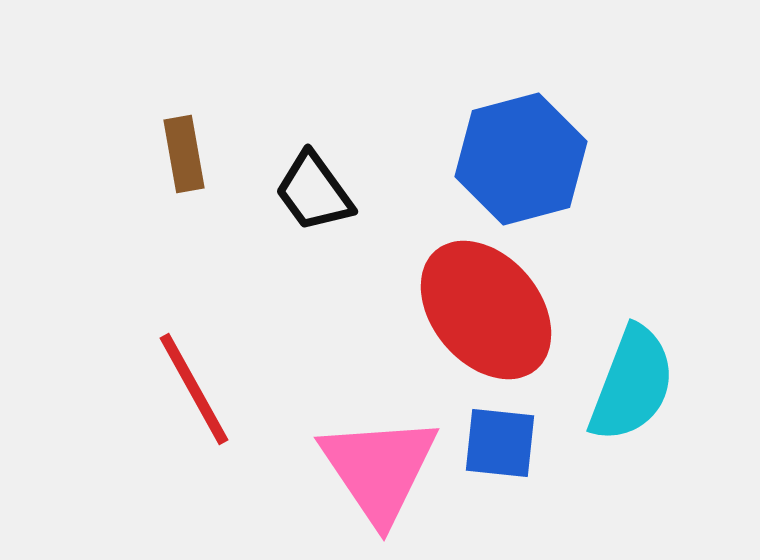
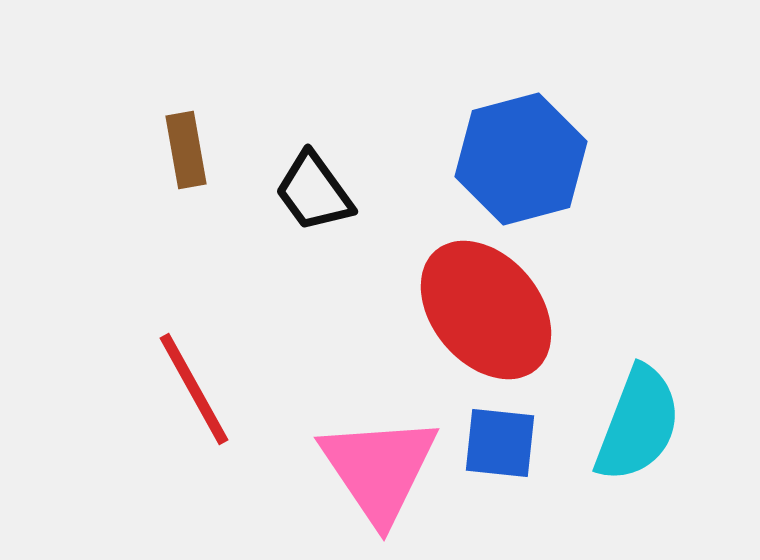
brown rectangle: moved 2 px right, 4 px up
cyan semicircle: moved 6 px right, 40 px down
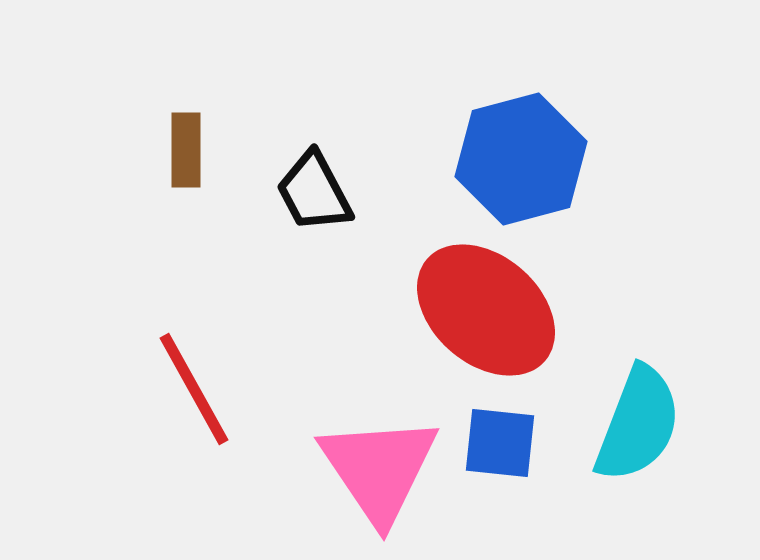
brown rectangle: rotated 10 degrees clockwise
black trapezoid: rotated 8 degrees clockwise
red ellipse: rotated 9 degrees counterclockwise
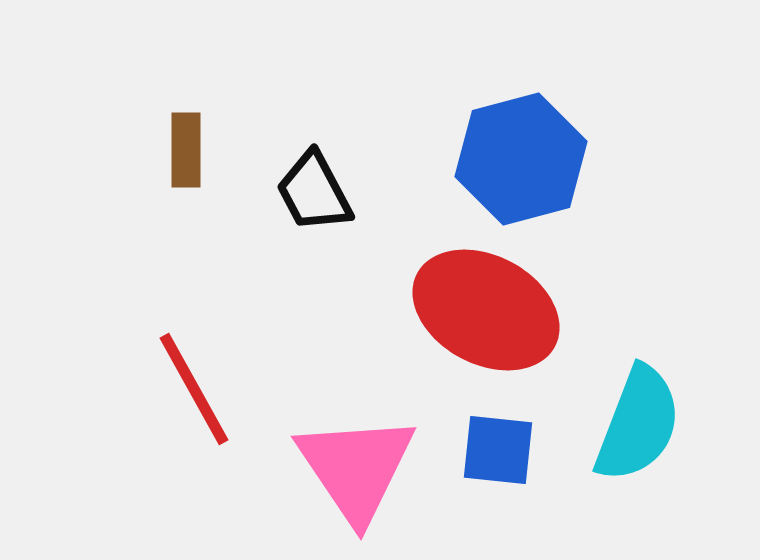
red ellipse: rotated 13 degrees counterclockwise
blue square: moved 2 px left, 7 px down
pink triangle: moved 23 px left, 1 px up
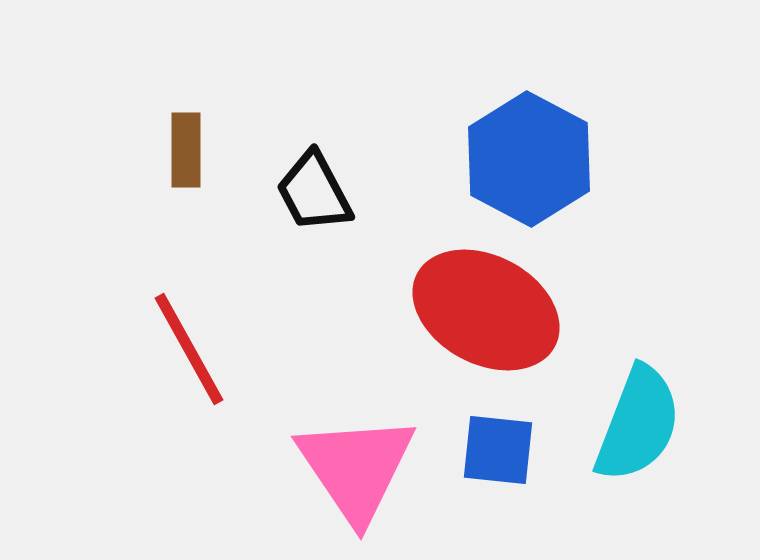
blue hexagon: moved 8 px right; rotated 17 degrees counterclockwise
red line: moved 5 px left, 40 px up
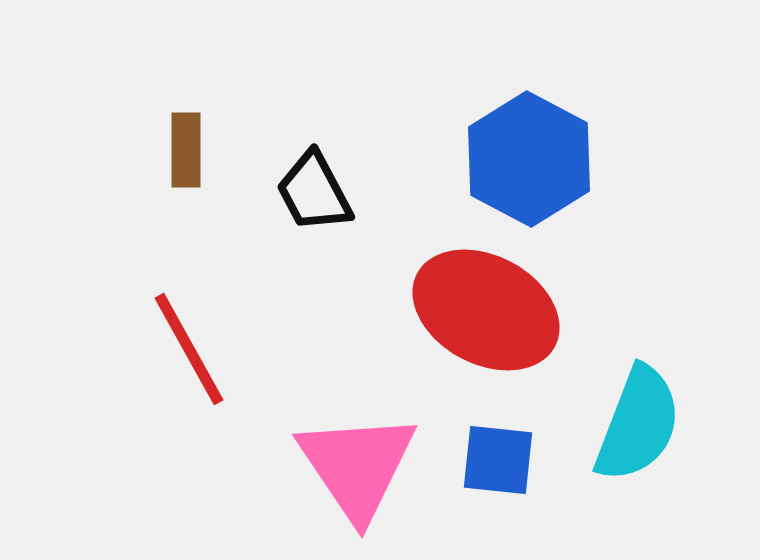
blue square: moved 10 px down
pink triangle: moved 1 px right, 2 px up
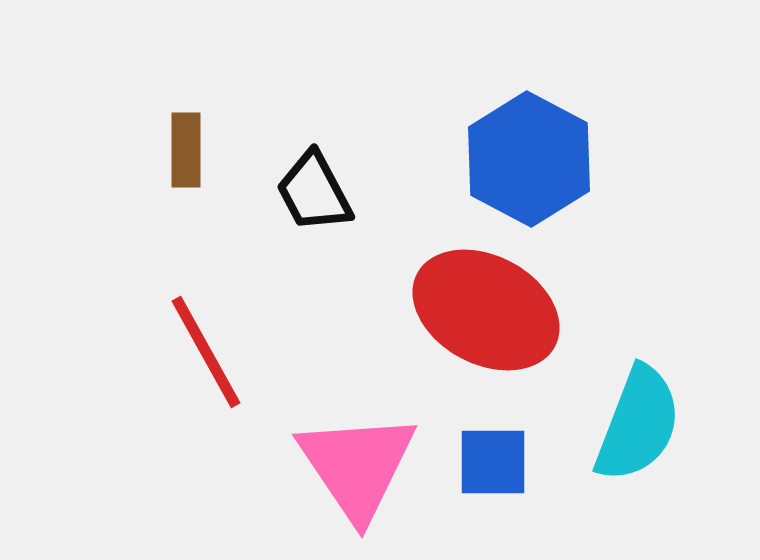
red line: moved 17 px right, 3 px down
blue square: moved 5 px left, 2 px down; rotated 6 degrees counterclockwise
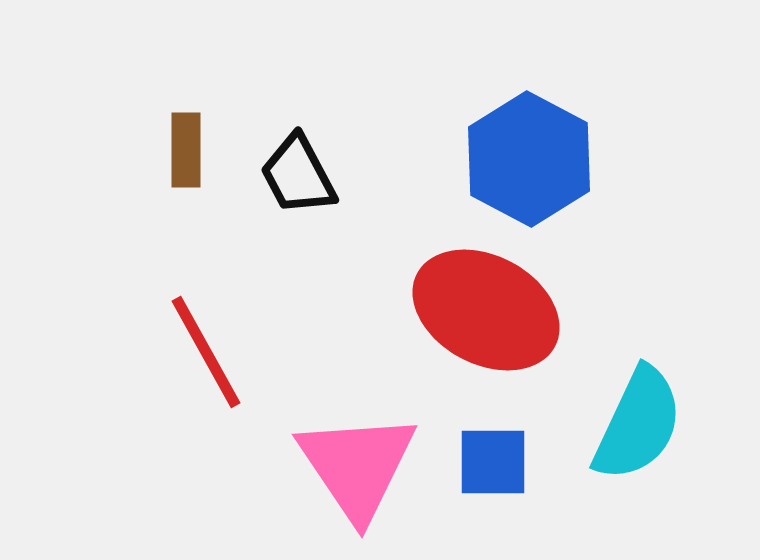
black trapezoid: moved 16 px left, 17 px up
cyan semicircle: rotated 4 degrees clockwise
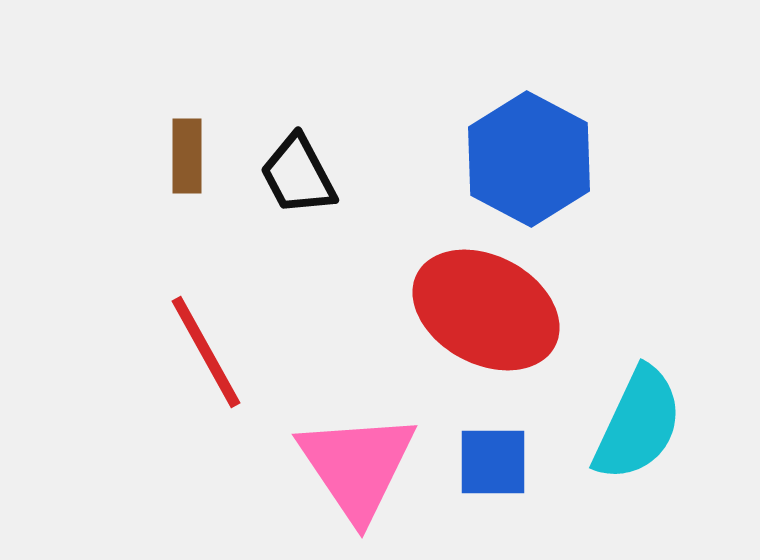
brown rectangle: moved 1 px right, 6 px down
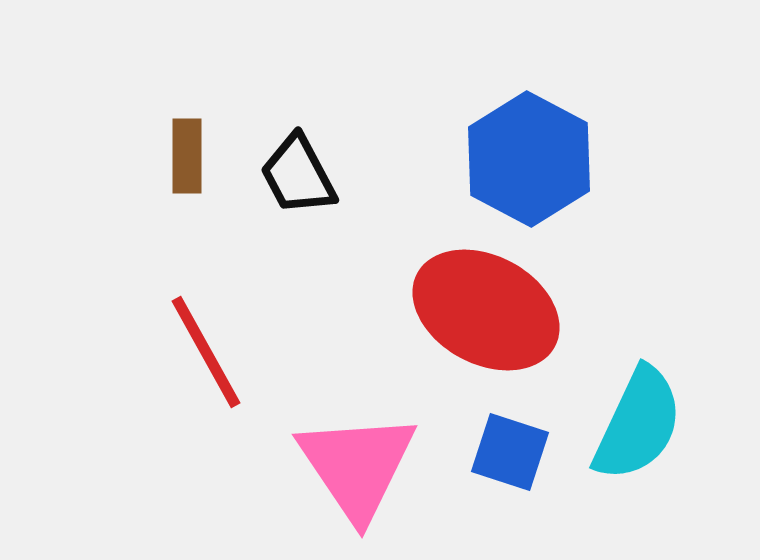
blue square: moved 17 px right, 10 px up; rotated 18 degrees clockwise
